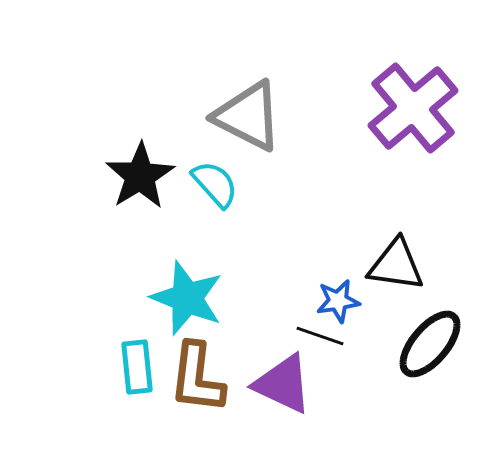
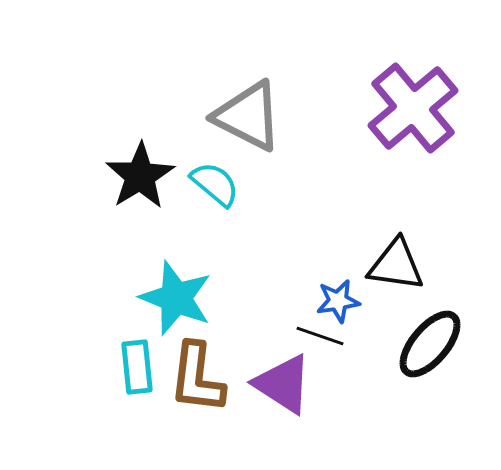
cyan semicircle: rotated 8 degrees counterclockwise
cyan star: moved 11 px left
purple triangle: rotated 8 degrees clockwise
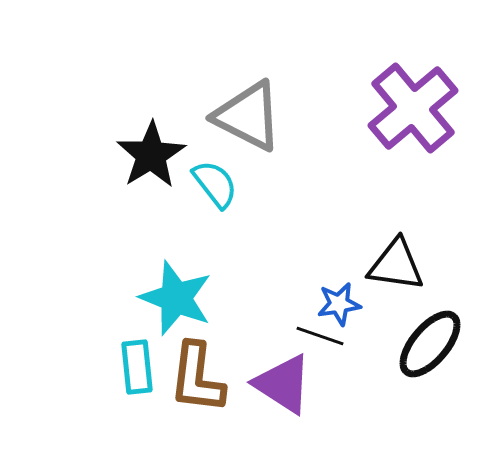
black star: moved 11 px right, 21 px up
cyan semicircle: rotated 12 degrees clockwise
blue star: moved 1 px right, 3 px down
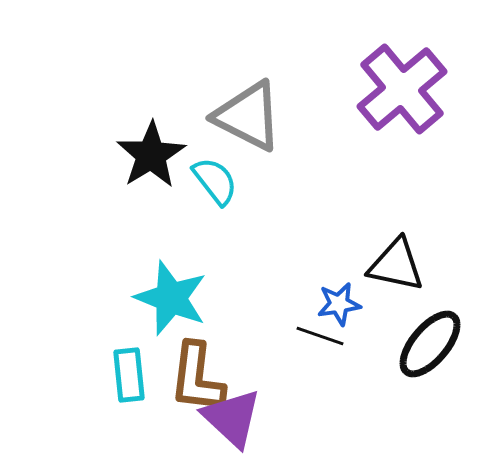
purple cross: moved 11 px left, 19 px up
cyan semicircle: moved 3 px up
black triangle: rotated 4 degrees clockwise
cyan star: moved 5 px left
cyan rectangle: moved 8 px left, 8 px down
purple triangle: moved 51 px left, 34 px down; rotated 10 degrees clockwise
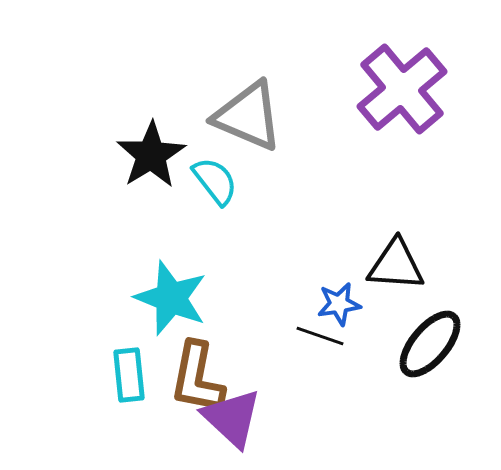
gray triangle: rotated 4 degrees counterclockwise
black triangle: rotated 8 degrees counterclockwise
brown L-shape: rotated 4 degrees clockwise
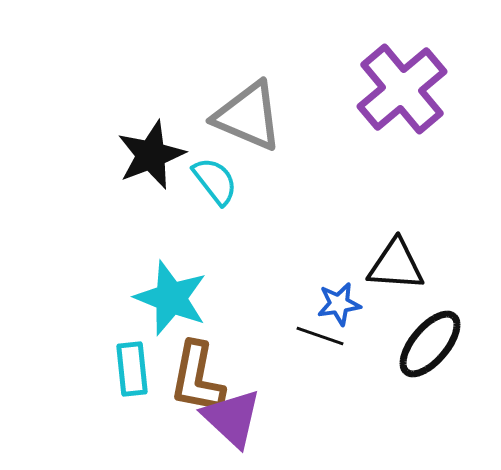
black star: rotated 10 degrees clockwise
cyan rectangle: moved 3 px right, 6 px up
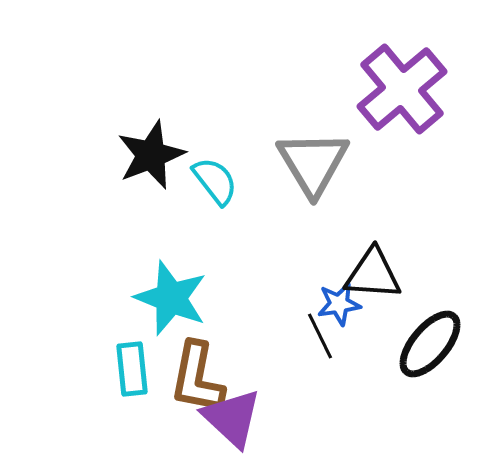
gray triangle: moved 65 px right, 47 px down; rotated 36 degrees clockwise
black triangle: moved 23 px left, 9 px down
black line: rotated 45 degrees clockwise
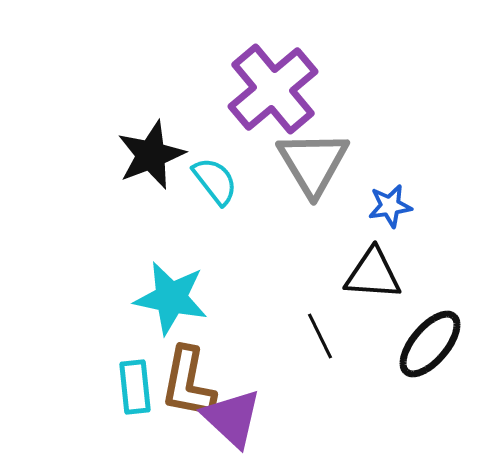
purple cross: moved 129 px left
cyan star: rotated 10 degrees counterclockwise
blue star: moved 51 px right, 98 px up
cyan rectangle: moved 3 px right, 18 px down
brown L-shape: moved 9 px left, 5 px down
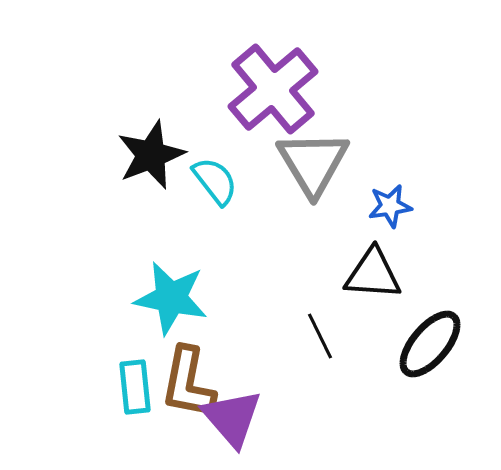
purple triangle: rotated 6 degrees clockwise
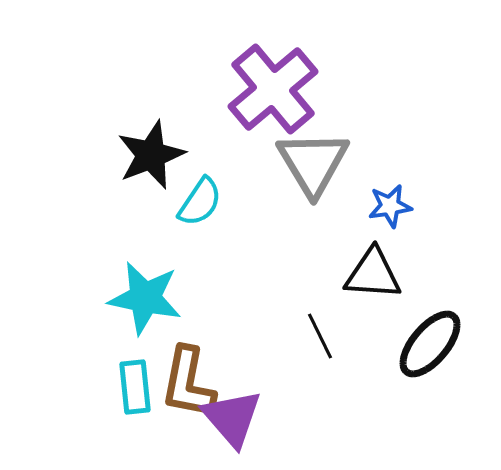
cyan semicircle: moved 15 px left, 21 px down; rotated 72 degrees clockwise
cyan star: moved 26 px left
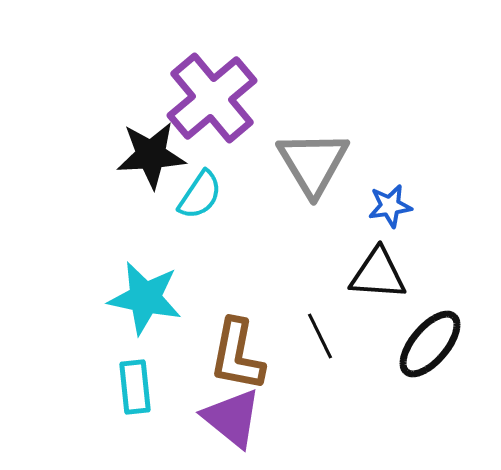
purple cross: moved 61 px left, 9 px down
black star: rotated 18 degrees clockwise
cyan semicircle: moved 7 px up
black triangle: moved 5 px right
brown L-shape: moved 49 px right, 28 px up
purple triangle: rotated 10 degrees counterclockwise
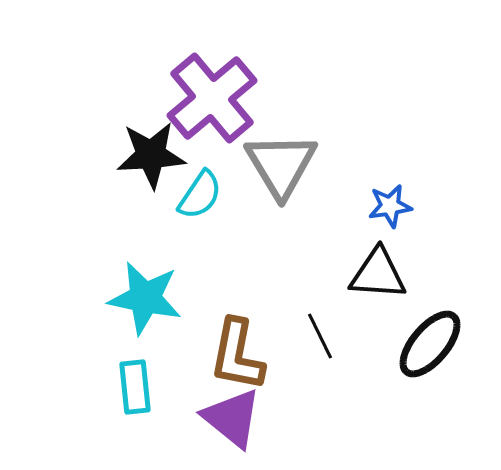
gray triangle: moved 32 px left, 2 px down
